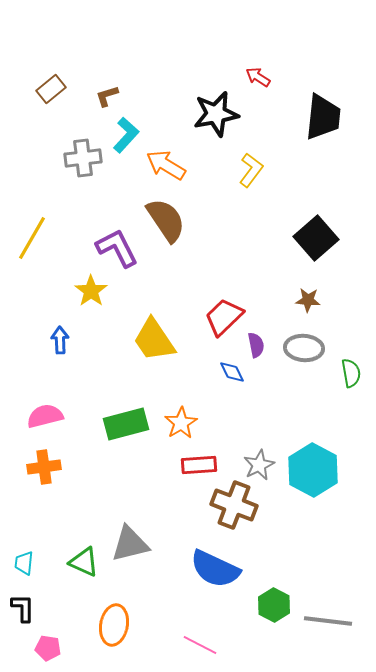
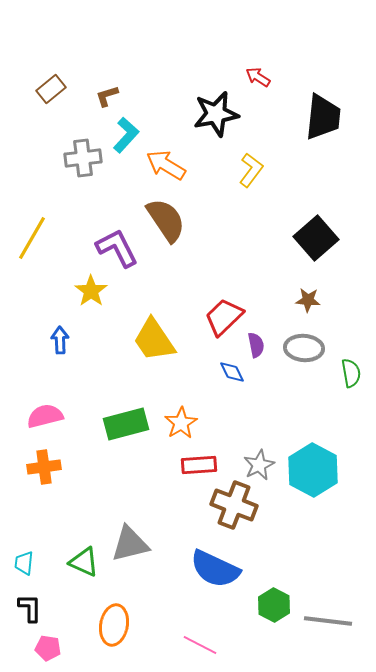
black L-shape: moved 7 px right
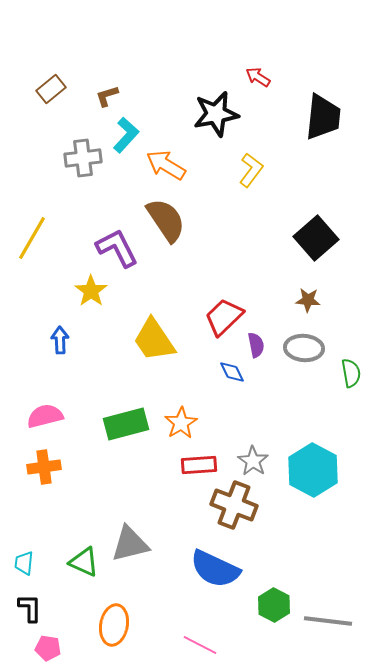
gray star: moved 6 px left, 4 px up; rotated 12 degrees counterclockwise
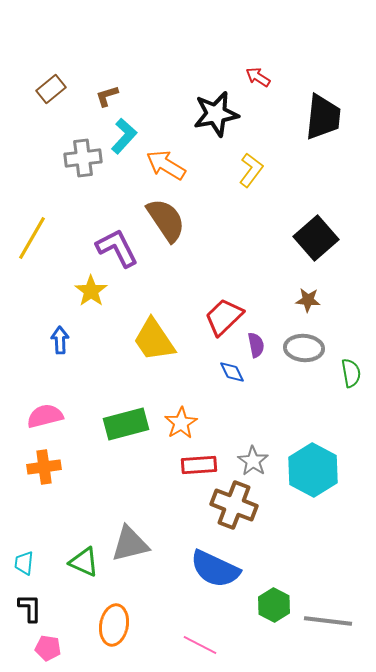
cyan L-shape: moved 2 px left, 1 px down
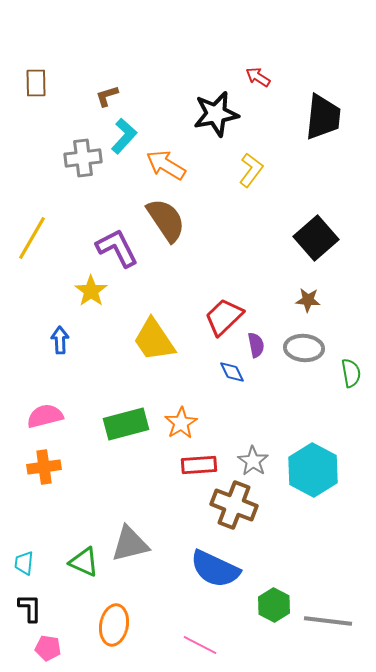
brown rectangle: moved 15 px left, 6 px up; rotated 52 degrees counterclockwise
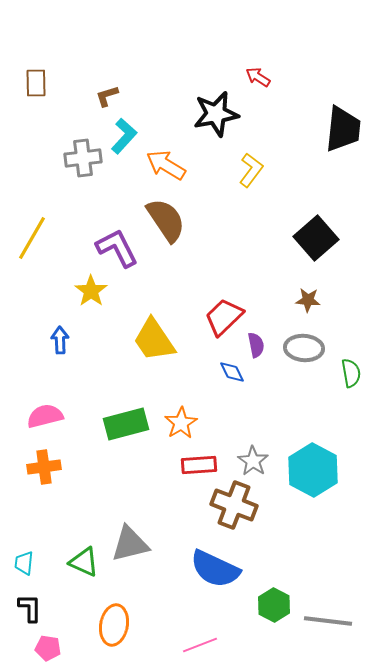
black trapezoid: moved 20 px right, 12 px down
pink line: rotated 48 degrees counterclockwise
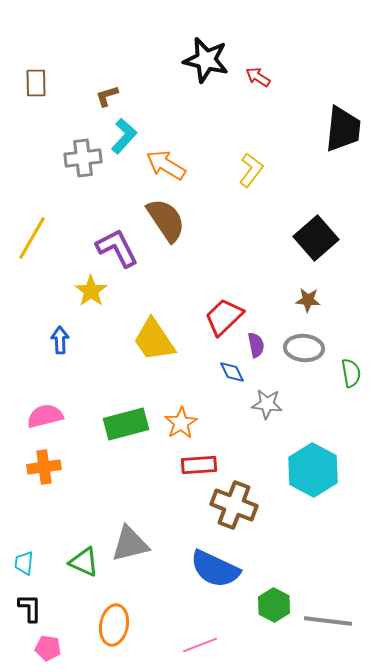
black star: moved 10 px left, 54 px up; rotated 24 degrees clockwise
gray star: moved 14 px right, 57 px up; rotated 28 degrees counterclockwise
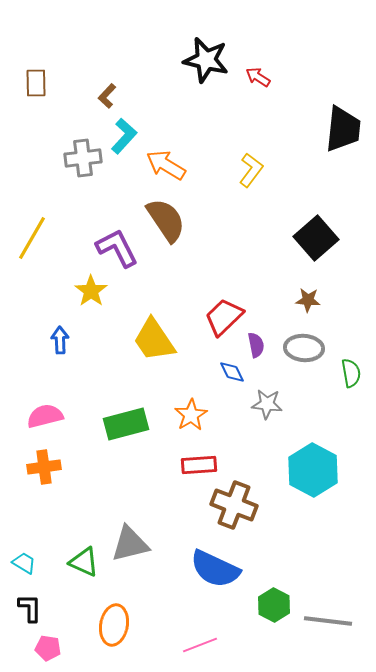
brown L-shape: rotated 30 degrees counterclockwise
orange star: moved 10 px right, 8 px up
cyan trapezoid: rotated 115 degrees clockwise
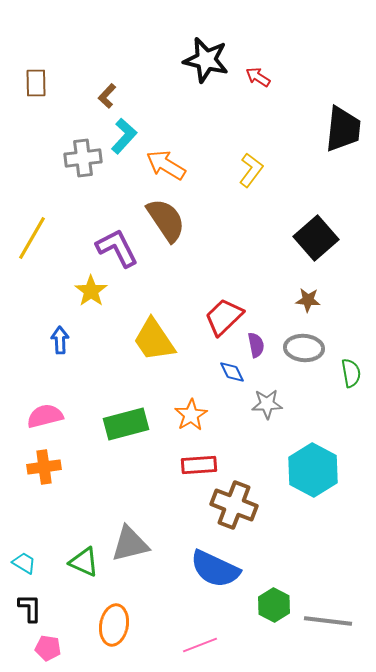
gray star: rotated 8 degrees counterclockwise
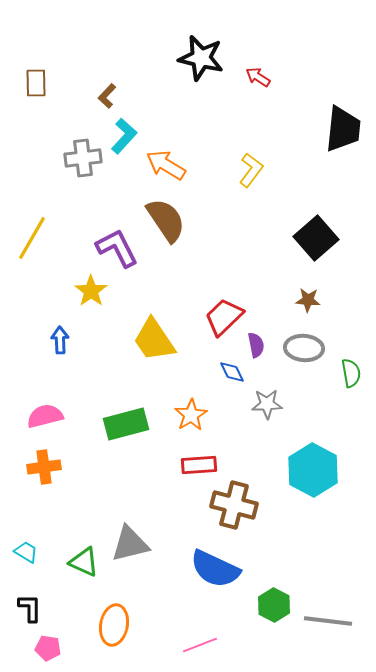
black star: moved 5 px left, 2 px up
brown cross: rotated 6 degrees counterclockwise
cyan trapezoid: moved 2 px right, 11 px up
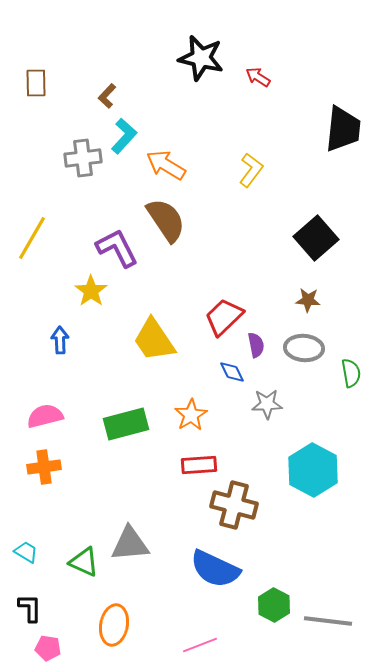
gray triangle: rotated 9 degrees clockwise
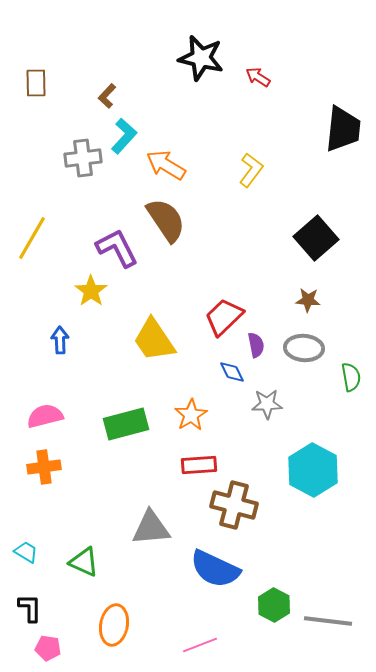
green semicircle: moved 4 px down
gray triangle: moved 21 px right, 16 px up
